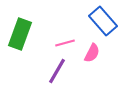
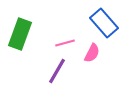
blue rectangle: moved 1 px right, 2 px down
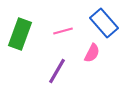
pink line: moved 2 px left, 12 px up
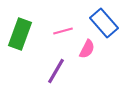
pink semicircle: moved 5 px left, 4 px up
purple line: moved 1 px left
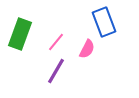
blue rectangle: moved 1 px up; rotated 20 degrees clockwise
pink line: moved 7 px left, 11 px down; rotated 36 degrees counterclockwise
